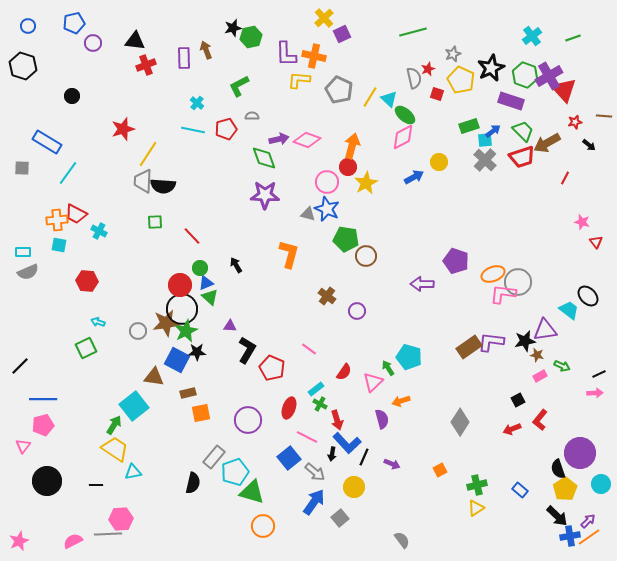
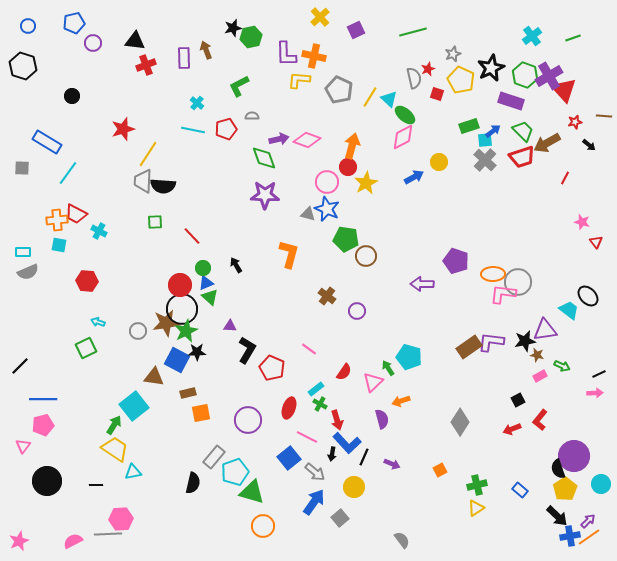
yellow cross at (324, 18): moved 4 px left, 1 px up
purple square at (342, 34): moved 14 px right, 4 px up
green circle at (200, 268): moved 3 px right
orange ellipse at (493, 274): rotated 20 degrees clockwise
purple circle at (580, 453): moved 6 px left, 3 px down
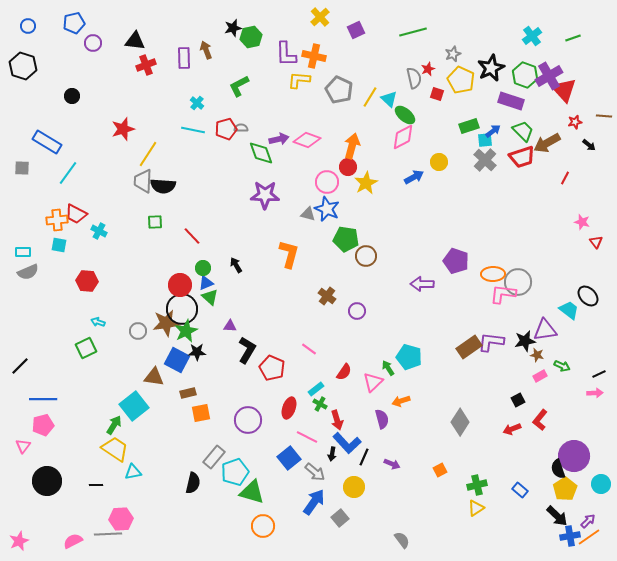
gray semicircle at (252, 116): moved 11 px left, 12 px down
green diamond at (264, 158): moved 3 px left, 5 px up
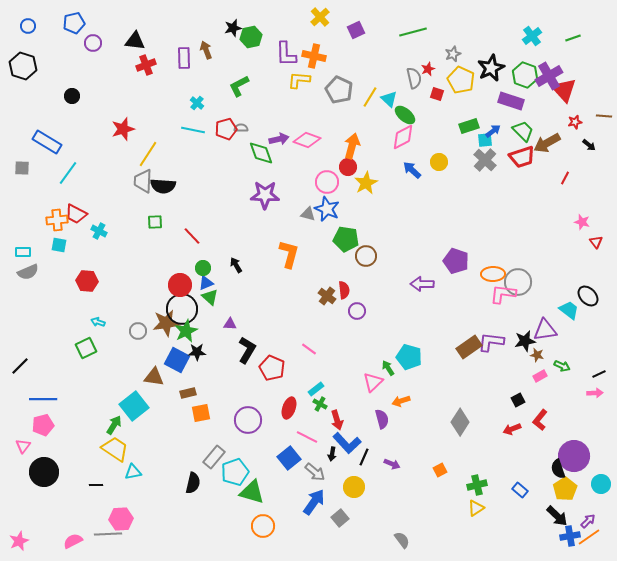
blue arrow at (414, 177): moved 2 px left, 7 px up; rotated 108 degrees counterclockwise
purple triangle at (230, 326): moved 2 px up
red semicircle at (344, 372): moved 82 px up; rotated 42 degrees counterclockwise
black circle at (47, 481): moved 3 px left, 9 px up
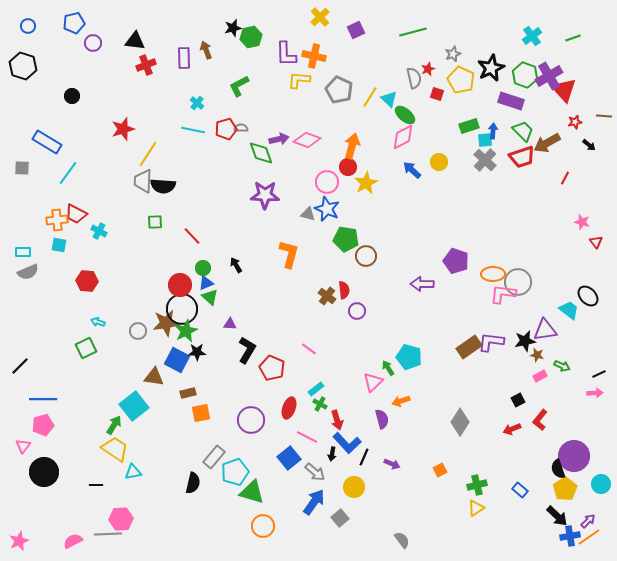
blue arrow at (493, 131): rotated 49 degrees counterclockwise
purple circle at (248, 420): moved 3 px right
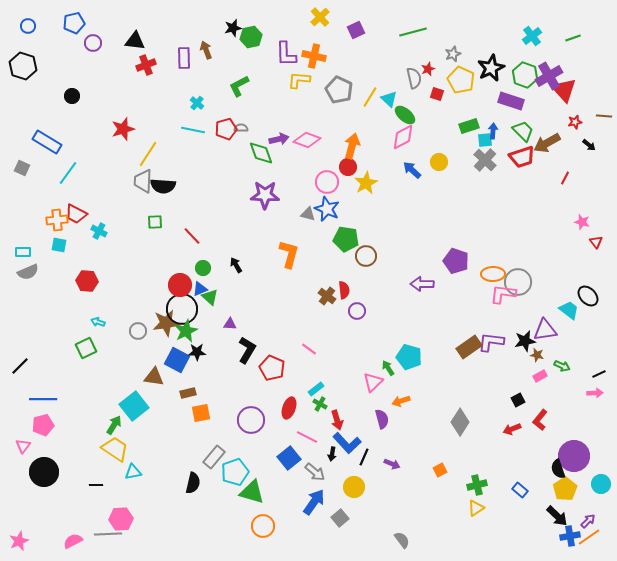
gray square at (22, 168): rotated 21 degrees clockwise
blue triangle at (206, 283): moved 6 px left, 6 px down
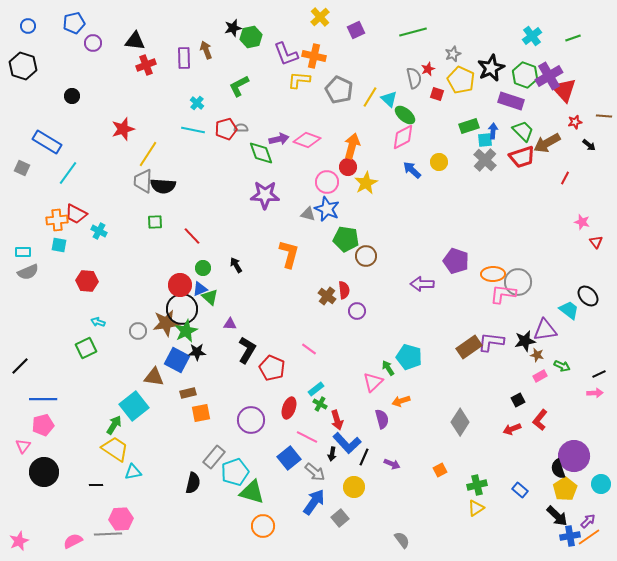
purple L-shape at (286, 54): rotated 20 degrees counterclockwise
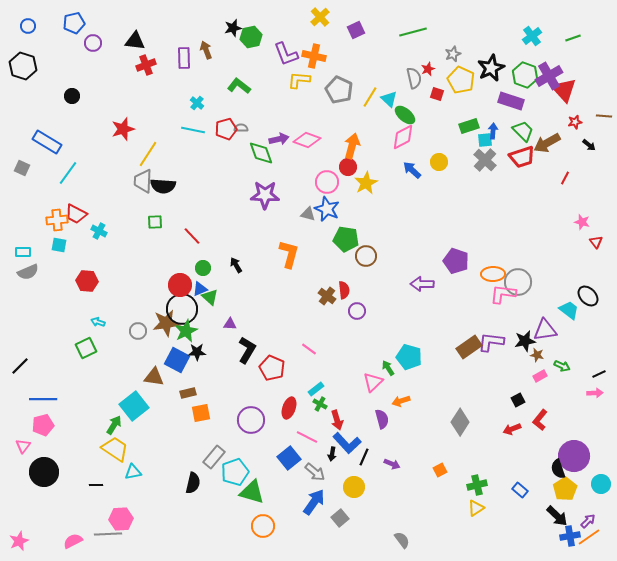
green L-shape at (239, 86): rotated 65 degrees clockwise
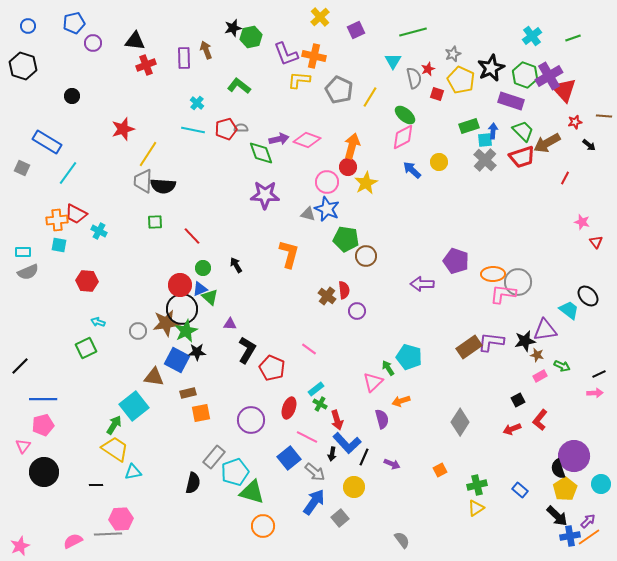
cyan triangle at (389, 99): moved 4 px right, 38 px up; rotated 18 degrees clockwise
pink star at (19, 541): moved 1 px right, 5 px down
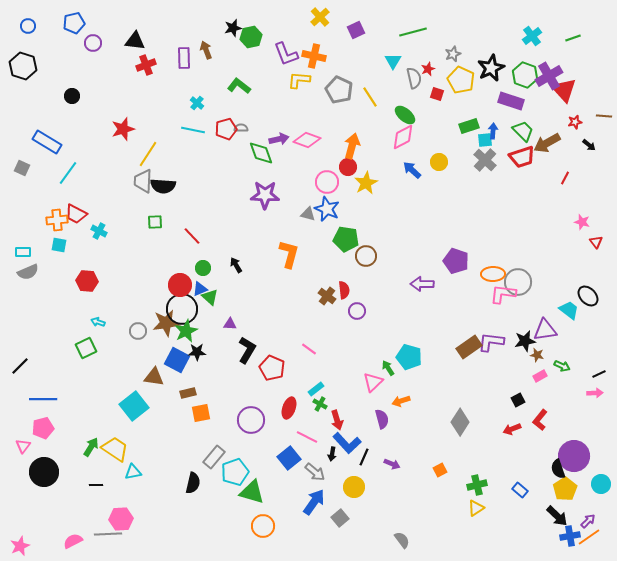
yellow line at (370, 97): rotated 65 degrees counterclockwise
pink pentagon at (43, 425): moved 3 px down
green arrow at (114, 425): moved 23 px left, 22 px down
